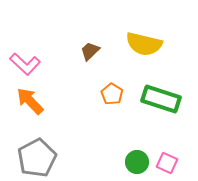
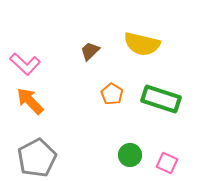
yellow semicircle: moved 2 px left
green circle: moved 7 px left, 7 px up
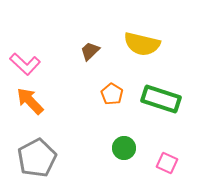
green circle: moved 6 px left, 7 px up
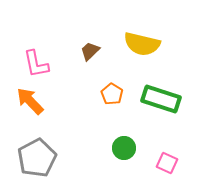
pink L-shape: moved 11 px right; rotated 36 degrees clockwise
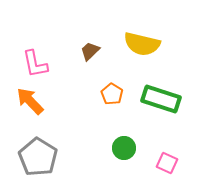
pink L-shape: moved 1 px left
gray pentagon: moved 1 px right, 1 px up; rotated 12 degrees counterclockwise
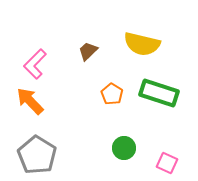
brown trapezoid: moved 2 px left
pink L-shape: rotated 56 degrees clockwise
green rectangle: moved 2 px left, 6 px up
gray pentagon: moved 1 px left, 2 px up
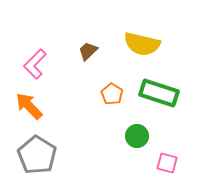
orange arrow: moved 1 px left, 5 px down
green circle: moved 13 px right, 12 px up
pink square: rotated 10 degrees counterclockwise
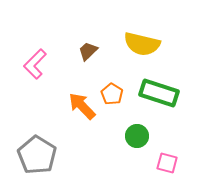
orange arrow: moved 53 px right
